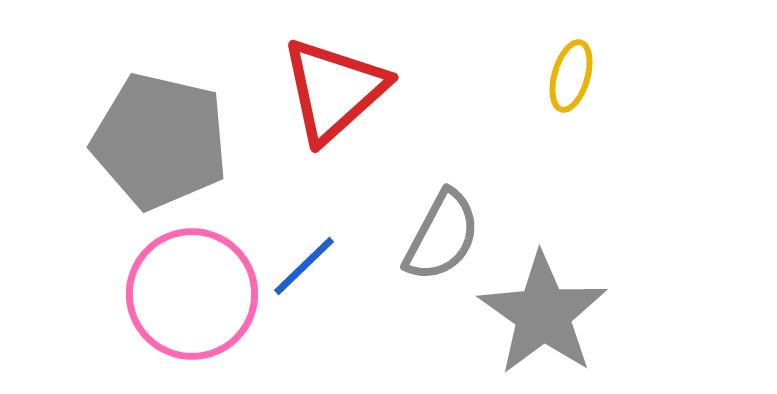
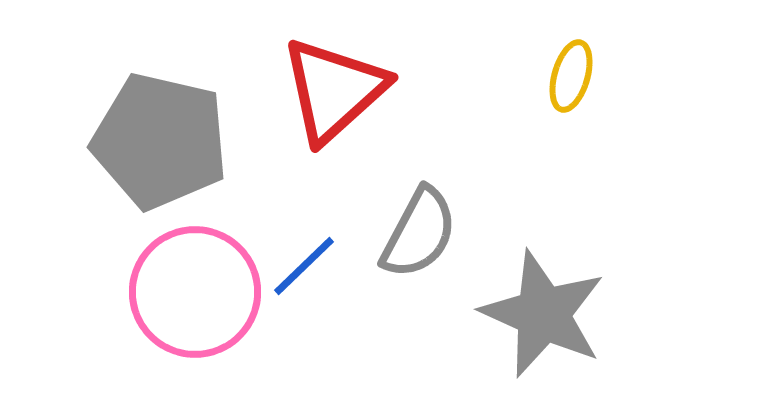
gray semicircle: moved 23 px left, 3 px up
pink circle: moved 3 px right, 2 px up
gray star: rotated 11 degrees counterclockwise
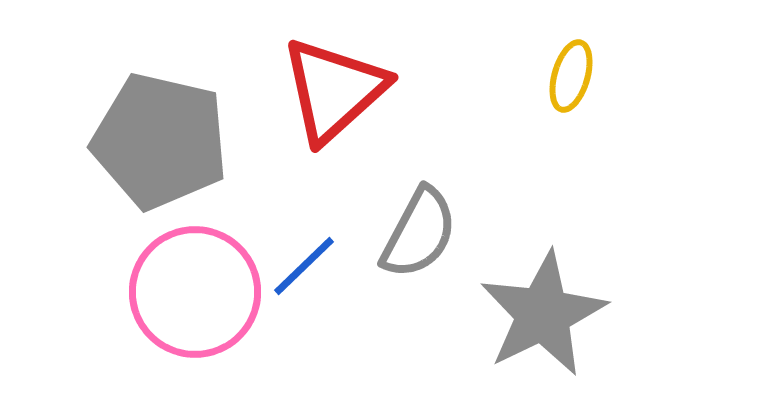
gray star: rotated 22 degrees clockwise
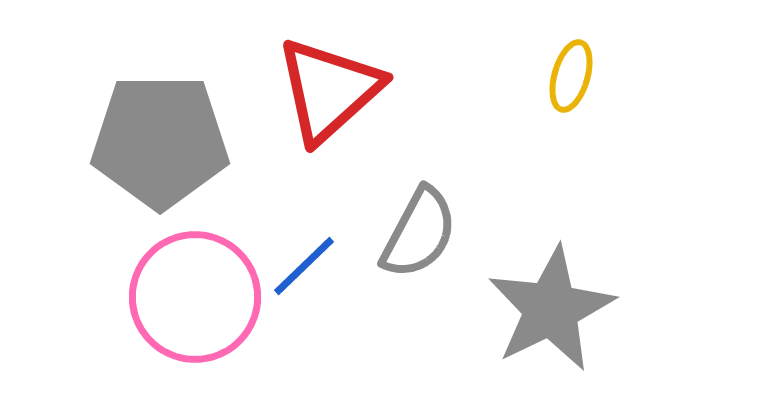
red triangle: moved 5 px left
gray pentagon: rotated 13 degrees counterclockwise
pink circle: moved 5 px down
gray star: moved 8 px right, 5 px up
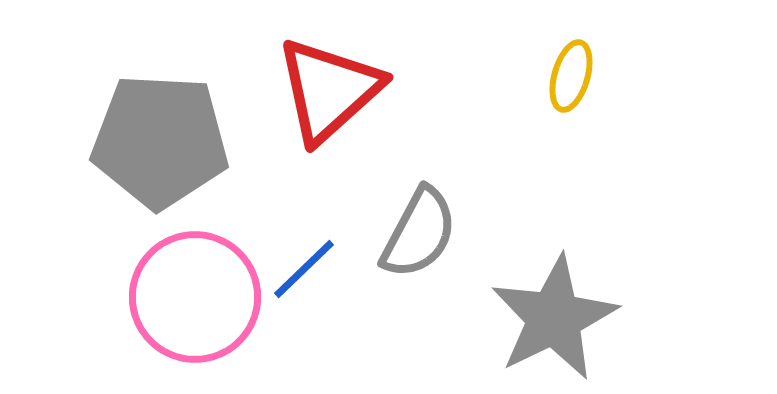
gray pentagon: rotated 3 degrees clockwise
blue line: moved 3 px down
gray star: moved 3 px right, 9 px down
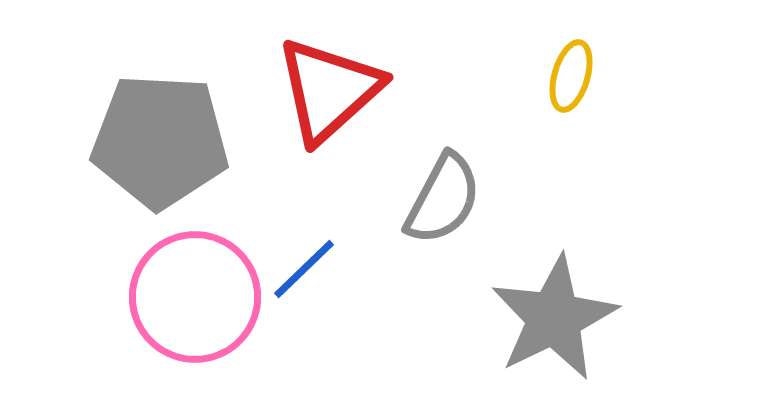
gray semicircle: moved 24 px right, 34 px up
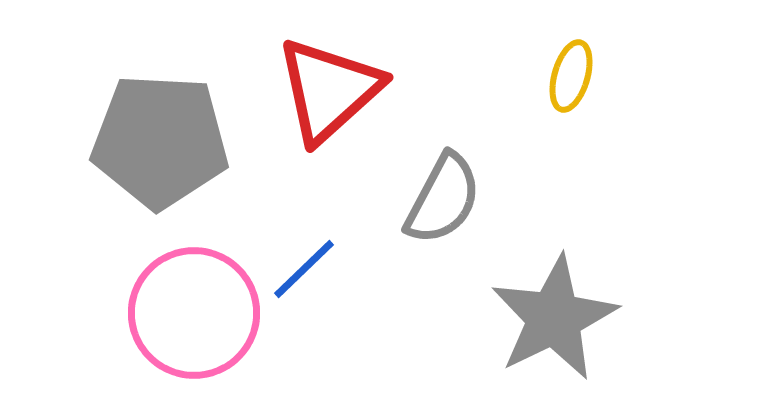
pink circle: moved 1 px left, 16 px down
